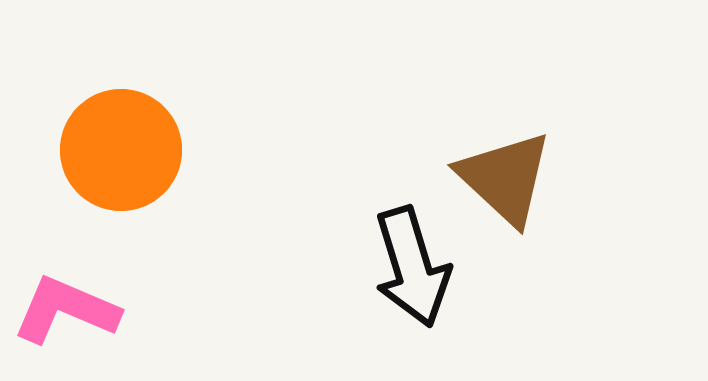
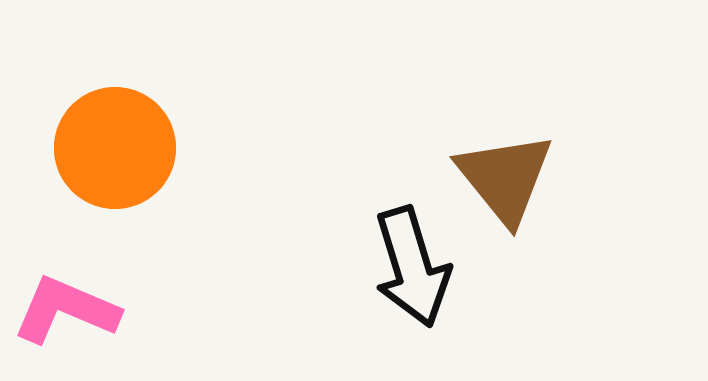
orange circle: moved 6 px left, 2 px up
brown triangle: rotated 8 degrees clockwise
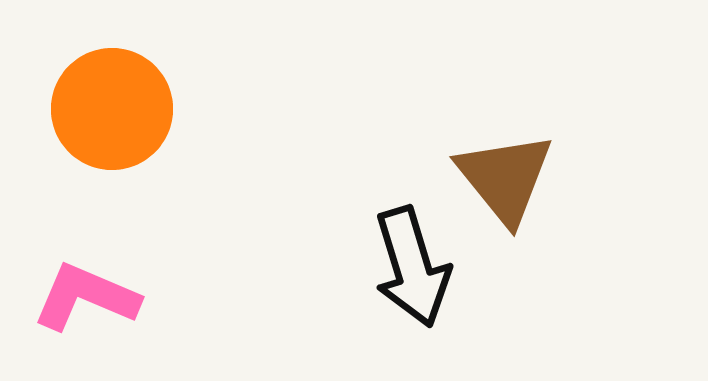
orange circle: moved 3 px left, 39 px up
pink L-shape: moved 20 px right, 13 px up
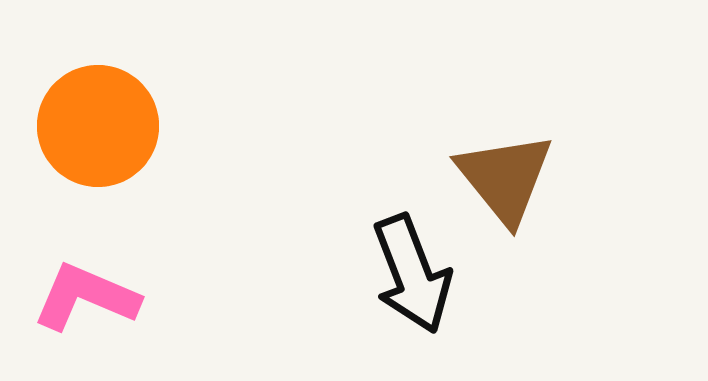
orange circle: moved 14 px left, 17 px down
black arrow: moved 7 px down; rotated 4 degrees counterclockwise
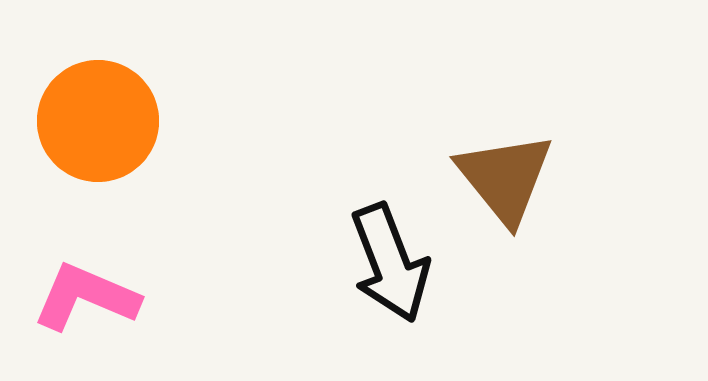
orange circle: moved 5 px up
black arrow: moved 22 px left, 11 px up
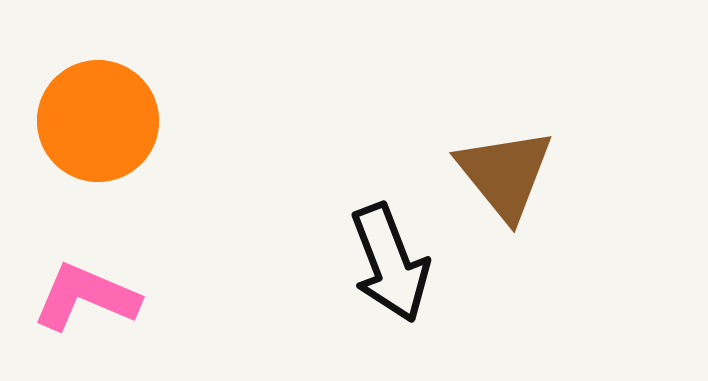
brown triangle: moved 4 px up
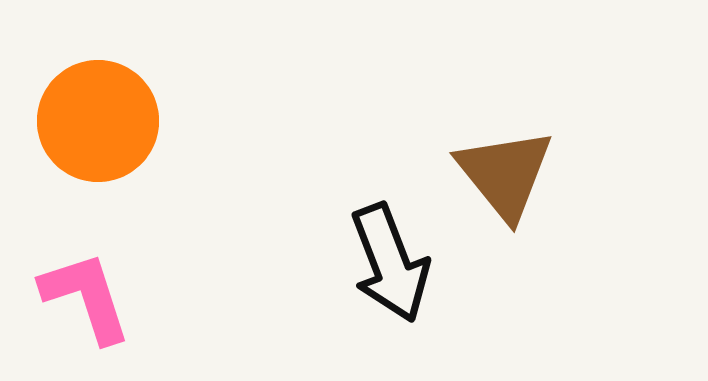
pink L-shape: rotated 49 degrees clockwise
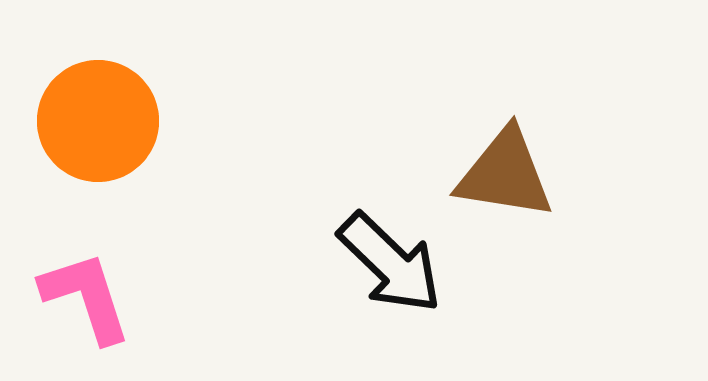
brown triangle: rotated 42 degrees counterclockwise
black arrow: rotated 25 degrees counterclockwise
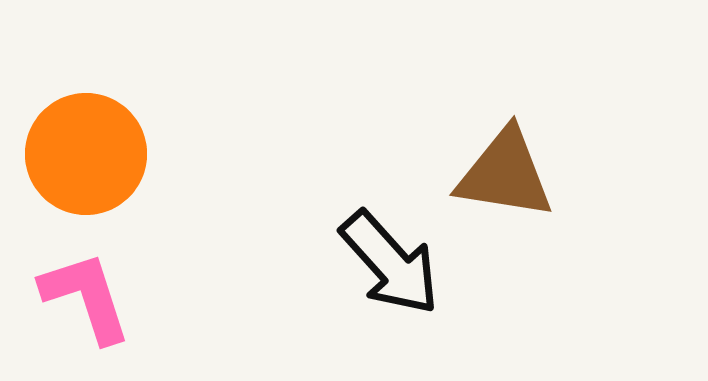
orange circle: moved 12 px left, 33 px down
black arrow: rotated 4 degrees clockwise
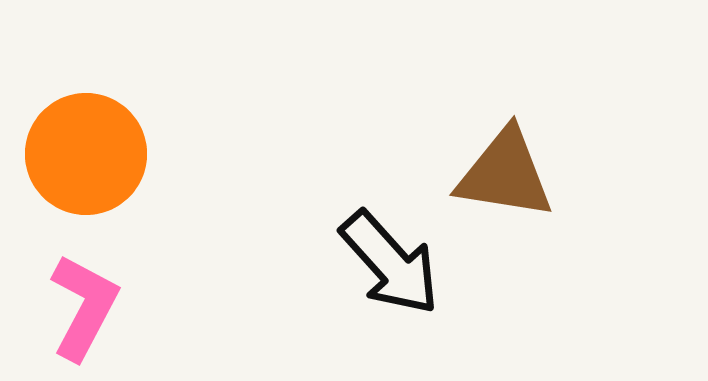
pink L-shape: moved 2 px left, 10 px down; rotated 46 degrees clockwise
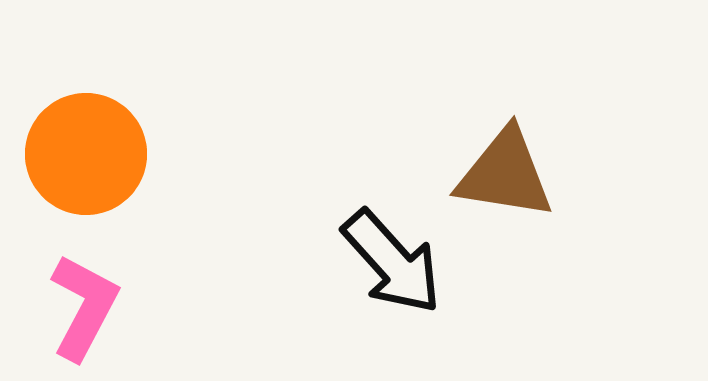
black arrow: moved 2 px right, 1 px up
